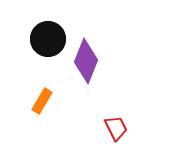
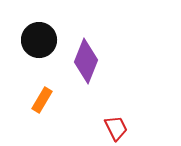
black circle: moved 9 px left, 1 px down
orange rectangle: moved 1 px up
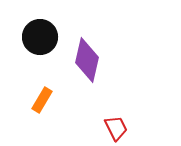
black circle: moved 1 px right, 3 px up
purple diamond: moved 1 px right, 1 px up; rotated 9 degrees counterclockwise
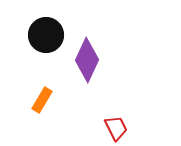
black circle: moved 6 px right, 2 px up
purple diamond: rotated 12 degrees clockwise
